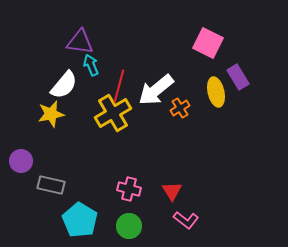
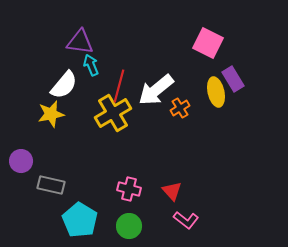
purple rectangle: moved 5 px left, 2 px down
red triangle: rotated 10 degrees counterclockwise
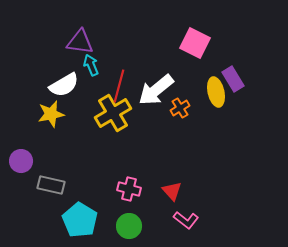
pink square: moved 13 px left
white semicircle: rotated 20 degrees clockwise
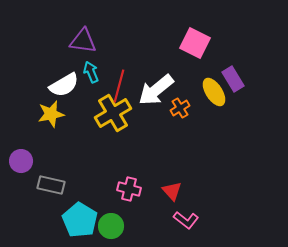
purple triangle: moved 3 px right, 1 px up
cyan arrow: moved 7 px down
yellow ellipse: moved 2 px left; rotated 20 degrees counterclockwise
green circle: moved 18 px left
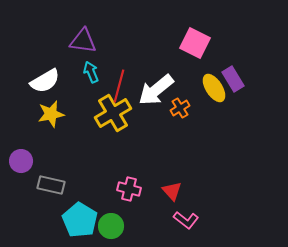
white semicircle: moved 19 px left, 4 px up
yellow ellipse: moved 4 px up
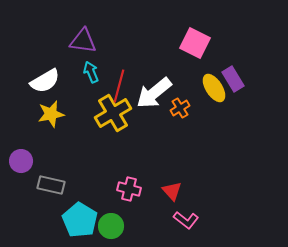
white arrow: moved 2 px left, 3 px down
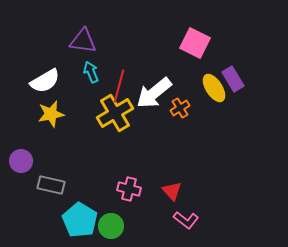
yellow cross: moved 2 px right
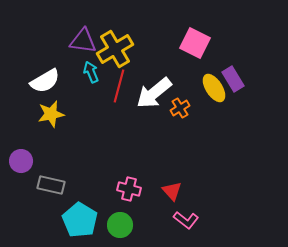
yellow cross: moved 64 px up
green circle: moved 9 px right, 1 px up
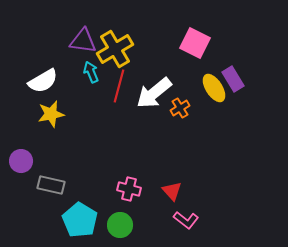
white semicircle: moved 2 px left
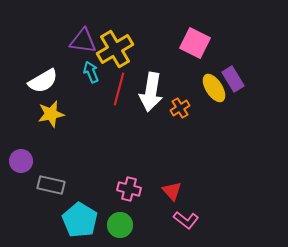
red line: moved 3 px down
white arrow: moved 3 px left, 1 px up; rotated 42 degrees counterclockwise
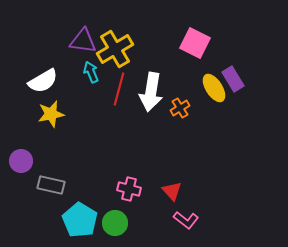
green circle: moved 5 px left, 2 px up
